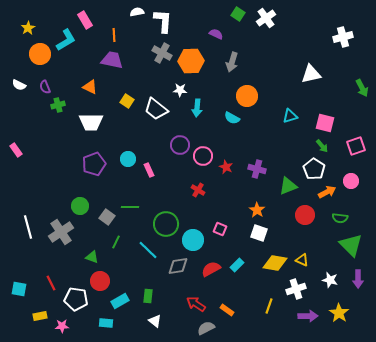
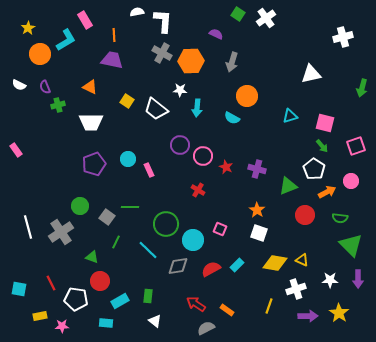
green arrow at (362, 88): rotated 42 degrees clockwise
white star at (330, 280): rotated 14 degrees counterclockwise
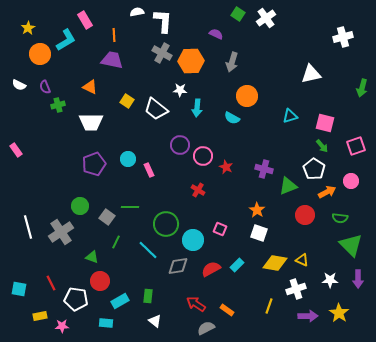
purple cross at (257, 169): moved 7 px right
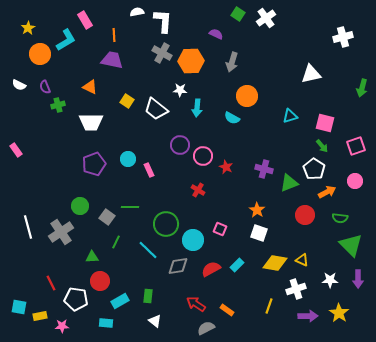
pink circle at (351, 181): moved 4 px right
green triangle at (288, 186): moved 1 px right, 3 px up
green triangle at (92, 257): rotated 24 degrees counterclockwise
cyan square at (19, 289): moved 18 px down
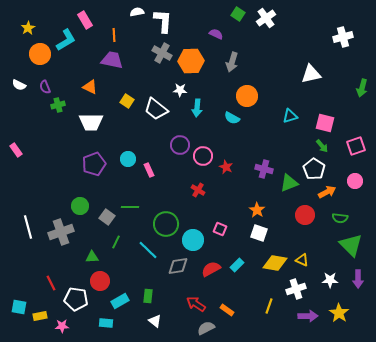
gray cross at (61, 232): rotated 15 degrees clockwise
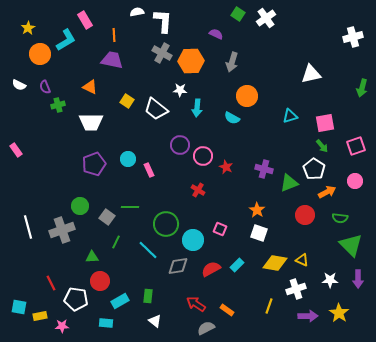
white cross at (343, 37): moved 10 px right
pink square at (325, 123): rotated 24 degrees counterclockwise
gray cross at (61, 232): moved 1 px right, 2 px up
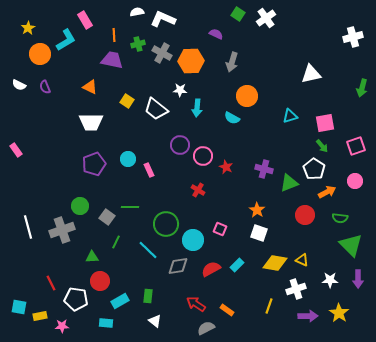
white L-shape at (163, 21): moved 2 px up; rotated 70 degrees counterclockwise
green cross at (58, 105): moved 80 px right, 61 px up
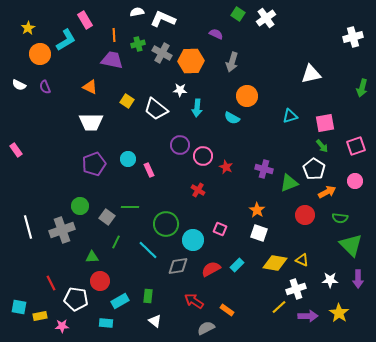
red arrow at (196, 304): moved 2 px left, 3 px up
yellow line at (269, 306): moved 10 px right, 1 px down; rotated 28 degrees clockwise
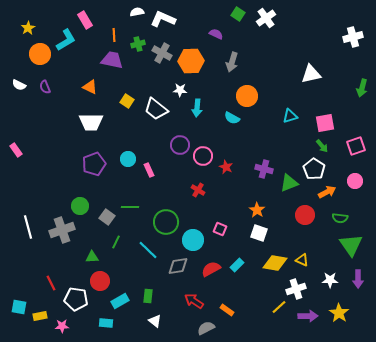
green circle at (166, 224): moved 2 px up
green triangle at (351, 245): rotated 10 degrees clockwise
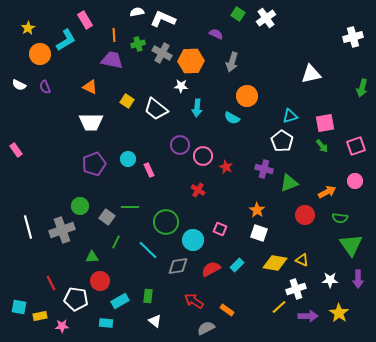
white star at (180, 90): moved 1 px right, 4 px up
white pentagon at (314, 169): moved 32 px left, 28 px up
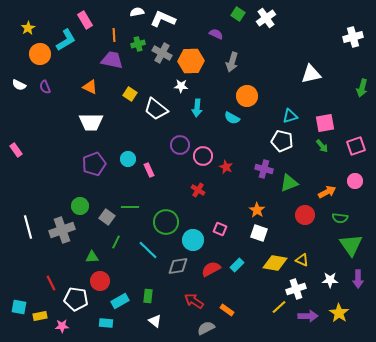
yellow square at (127, 101): moved 3 px right, 7 px up
white pentagon at (282, 141): rotated 20 degrees counterclockwise
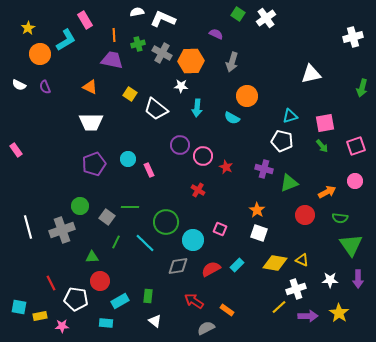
cyan line at (148, 250): moved 3 px left, 7 px up
